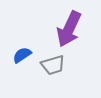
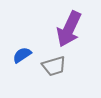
gray trapezoid: moved 1 px right, 1 px down
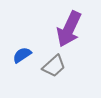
gray trapezoid: rotated 25 degrees counterclockwise
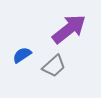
purple arrow: rotated 153 degrees counterclockwise
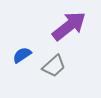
purple arrow: moved 3 px up
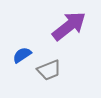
gray trapezoid: moved 5 px left, 4 px down; rotated 20 degrees clockwise
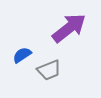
purple arrow: moved 2 px down
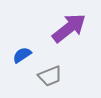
gray trapezoid: moved 1 px right, 6 px down
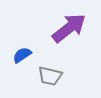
gray trapezoid: rotated 35 degrees clockwise
